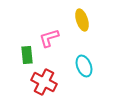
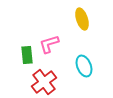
yellow ellipse: moved 1 px up
pink L-shape: moved 6 px down
red cross: rotated 25 degrees clockwise
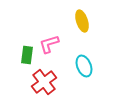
yellow ellipse: moved 2 px down
green rectangle: rotated 12 degrees clockwise
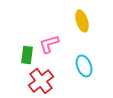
red cross: moved 3 px left, 1 px up
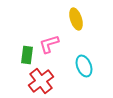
yellow ellipse: moved 6 px left, 2 px up
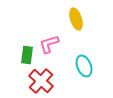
red cross: rotated 10 degrees counterclockwise
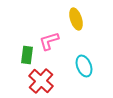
pink L-shape: moved 3 px up
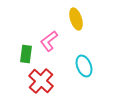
pink L-shape: rotated 20 degrees counterclockwise
green rectangle: moved 1 px left, 1 px up
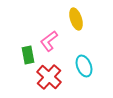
green rectangle: moved 2 px right, 1 px down; rotated 18 degrees counterclockwise
red cross: moved 8 px right, 4 px up
